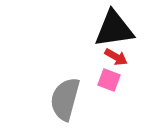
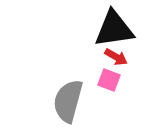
gray semicircle: moved 3 px right, 2 px down
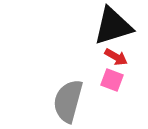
black triangle: moved 1 px left, 3 px up; rotated 9 degrees counterclockwise
pink square: moved 3 px right
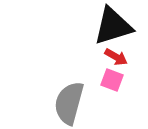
gray semicircle: moved 1 px right, 2 px down
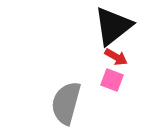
black triangle: rotated 21 degrees counterclockwise
gray semicircle: moved 3 px left
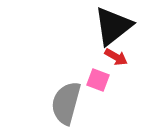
pink square: moved 14 px left
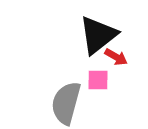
black triangle: moved 15 px left, 9 px down
pink square: rotated 20 degrees counterclockwise
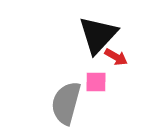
black triangle: rotated 9 degrees counterclockwise
pink square: moved 2 px left, 2 px down
